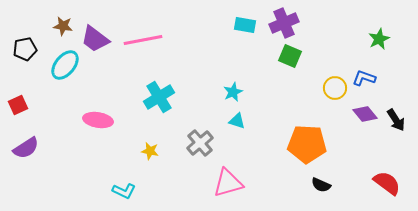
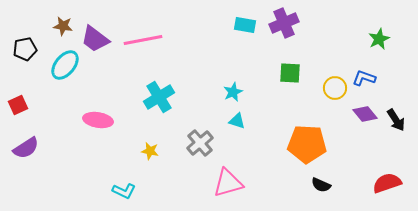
green square: moved 17 px down; rotated 20 degrees counterclockwise
red semicircle: rotated 56 degrees counterclockwise
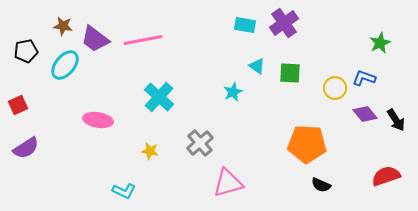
purple cross: rotated 12 degrees counterclockwise
green star: moved 1 px right, 4 px down
black pentagon: moved 1 px right, 2 px down
cyan cross: rotated 16 degrees counterclockwise
cyan triangle: moved 20 px right, 55 px up; rotated 18 degrees clockwise
red semicircle: moved 1 px left, 7 px up
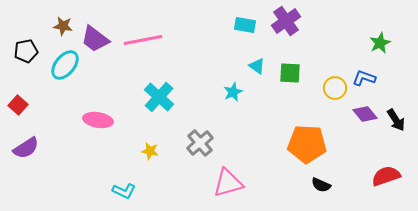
purple cross: moved 2 px right, 2 px up
red square: rotated 24 degrees counterclockwise
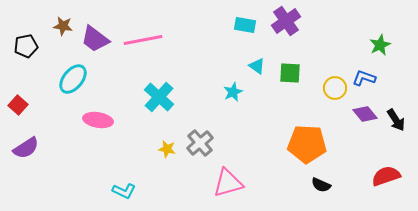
green star: moved 2 px down
black pentagon: moved 5 px up
cyan ellipse: moved 8 px right, 14 px down
yellow star: moved 17 px right, 2 px up
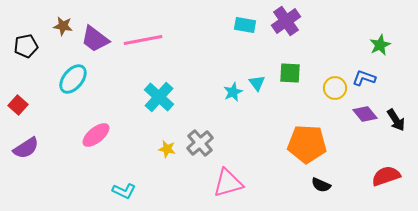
cyan triangle: moved 17 px down; rotated 18 degrees clockwise
pink ellipse: moved 2 px left, 15 px down; rotated 48 degrees counterclockwise
